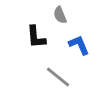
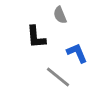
blue L-shape: moved 2 px left, 8 px down
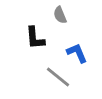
black L-shape: moved 1 px left, 1 px down
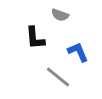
gray semicircle: rotated 48 degrees counterclockwise
blue L-shape: moved 1 px right, 1 px up
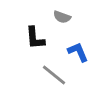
gray semicircle: moved 2 px right, 2 px down
gray line: moved 4 px left, 2 px up
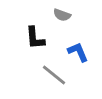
gray semicircle: moved 2 px up
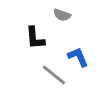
blue L-shape: moved 5 px down
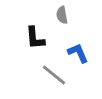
gray semicircle: rotated 60 degrees clockwise
blue L-shape: moved 4 px up
